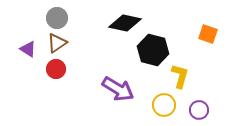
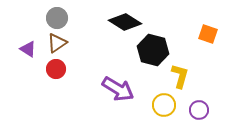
black diamond: moved 1 px up; rotated 20 degrees clockwise
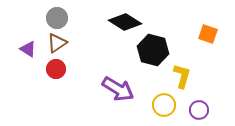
yellow L-shape: moved 2 px right
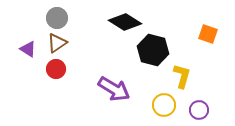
purple arrow: moved 4 px left
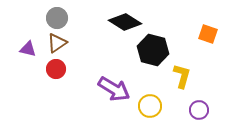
purple triangle: rotated 18 degrees counterclockwise
yellow circle: moved 14 px left, 1 px down
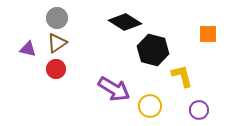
orange square: rotated 18 degrees counterclockwise
yellow L-shape: rotated 30 degrees counterclockwise
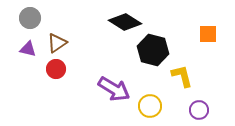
gray circle: moved 27 px left
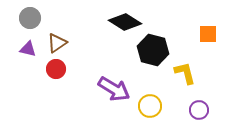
yellow L-shape: moved 3 px right, 3 px up
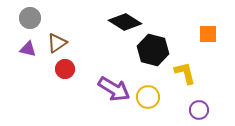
red circle: moved 9 px right
yellow circle: moved 2 px left, 9 px up
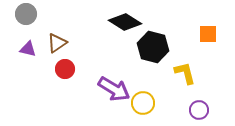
gray circle: moved 4 px left, 4 px up
black hexagon: moved 3 px up
yellow circle: moved 5 px left, 6 px down
